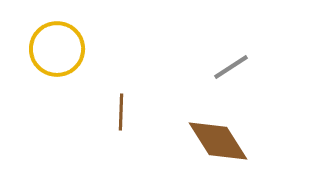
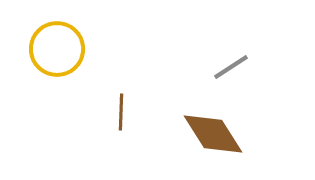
brown diamond: moved 5 px left, 7 px up
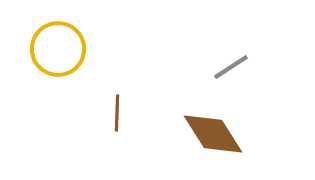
yellow circle: moved 1 px right
brown line: moved 4 px left, 1 px down
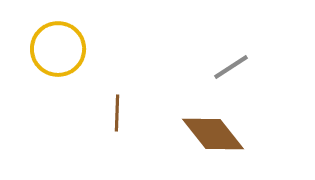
brown diamond: rotated 6 degrees counterclockwise
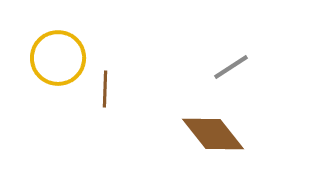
yellow circle: moved 9 px down
brown line: moved 12 px left, 24 px up
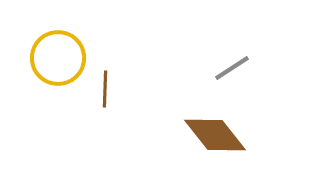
gray line: moved 1 px right, 1 px down
brown diamond: moved 2 px right, 1 px down
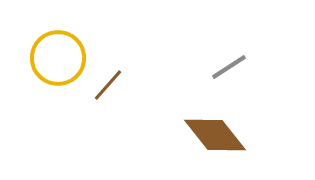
gray line: moved 3 px left, 1 px up
brown line: moved 3 px right, 4 px up; rotated 39 degrees clockwise
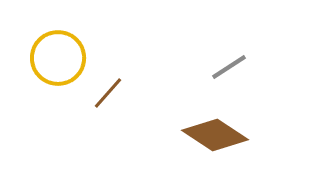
brown line: moved 8 px down
brown diamond: rotated 18 degrees counterclockwise
